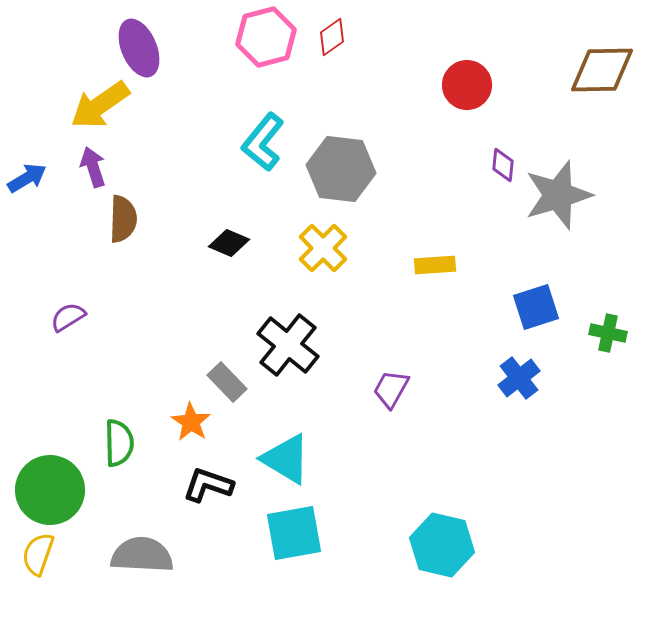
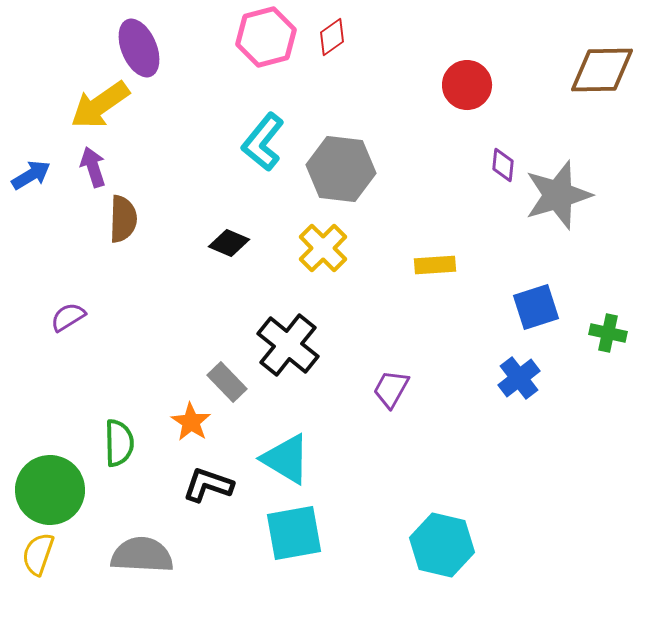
blue arrow: moved 4 px right, 3 px up
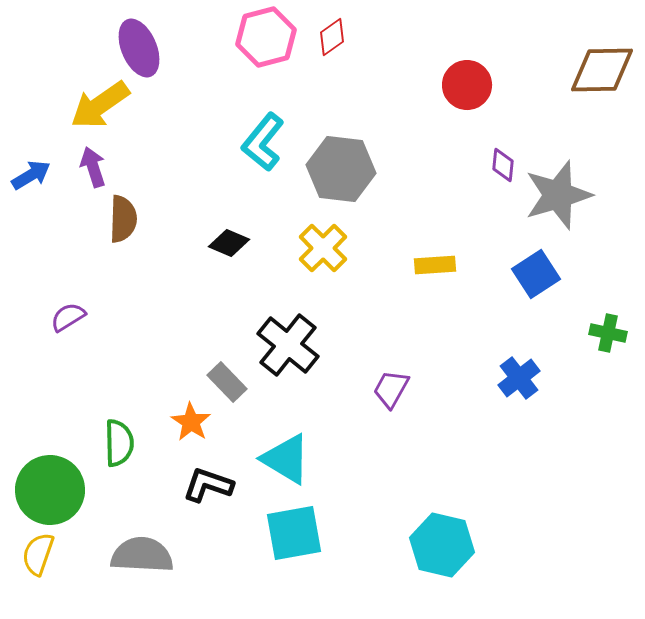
blue square: moved 33 px up; rotated 15 degrees counterclockwise
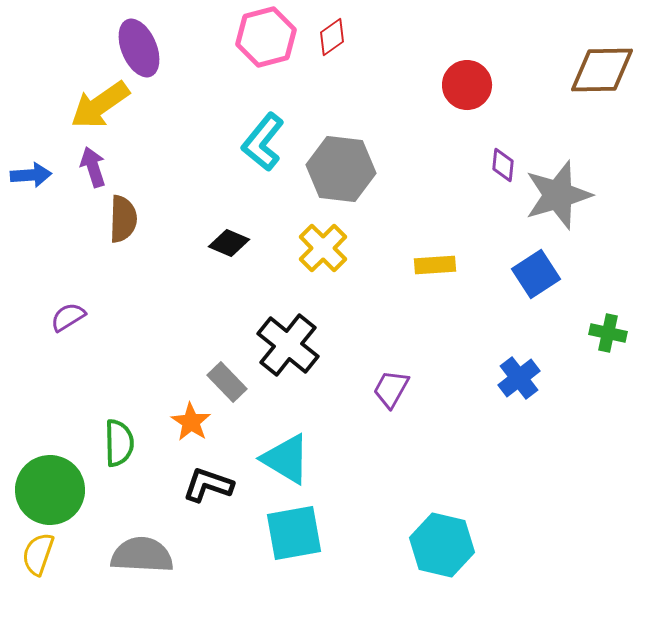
blue arrow: rotated 27 degrees clockwise
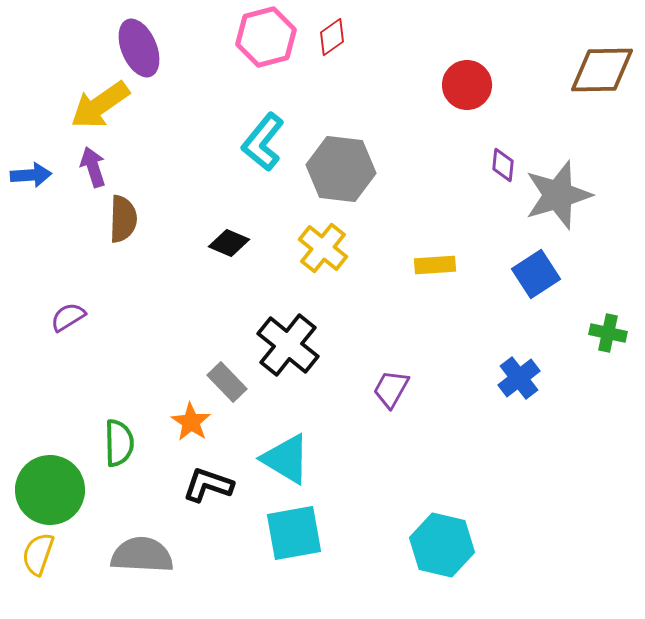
yellow cross: rotated 6 degrees counterclockwise
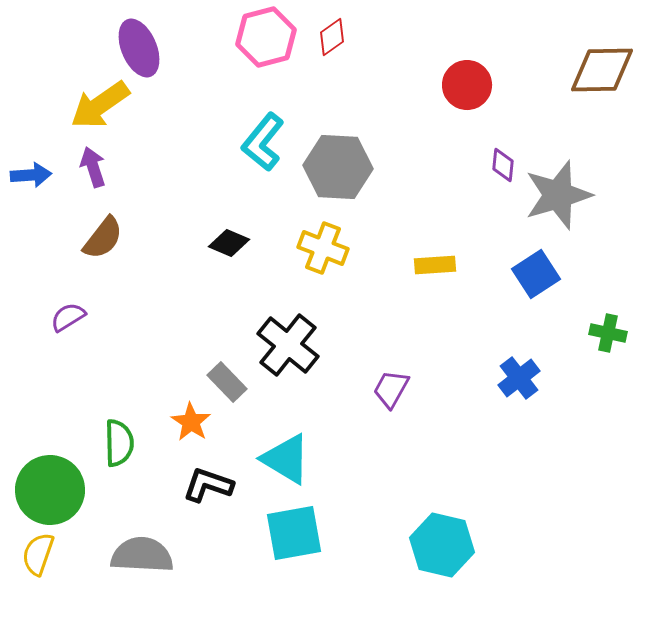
gray hexagon: moved 3 px left, 2 px up; rotated 4 degrees counterclockwise
brown semicircle: moved 20 px left, 19 px down; rotated 36 degrees clockwise
yellow cross: rotated 18 degrees counterclockwise
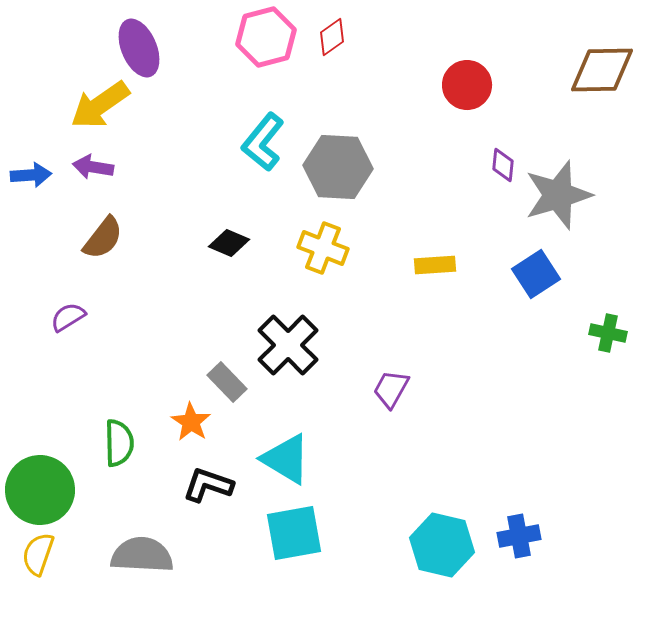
purple arrow: rotated 63 degrees counterclockwise
black cross: rotated 6 degrees clockwise
blue cross: moved 158 px down; rotated 27 degrees clockwise
green circle: moved 10 px left
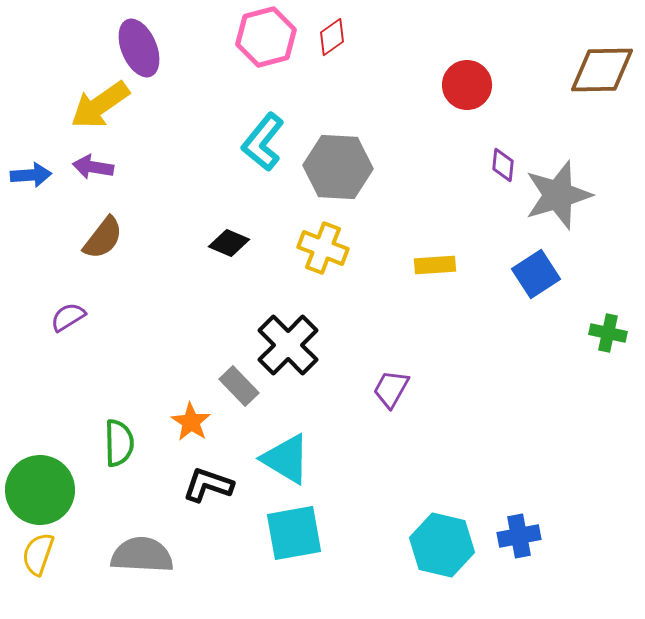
gray rectangle: moved 12 px right, 4 px down
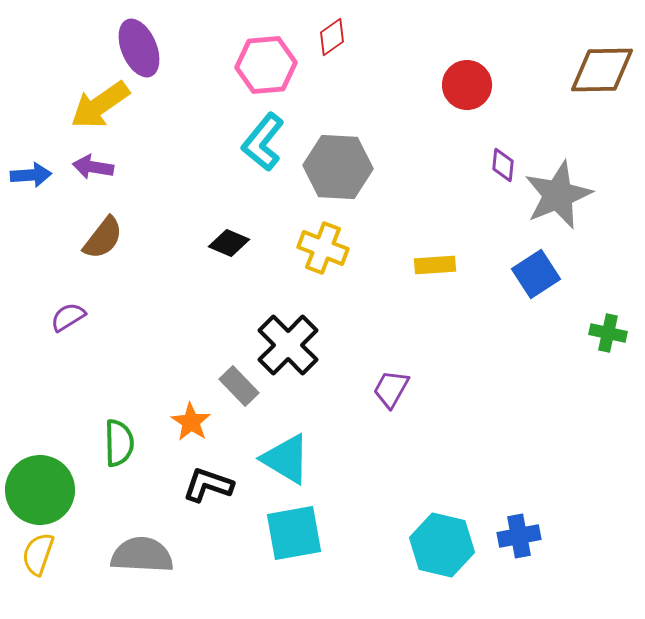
pink hexagon: moved 28 px down; rotated 10 degrees clockwise
gray star: rotated 6 degrees counterclockwise
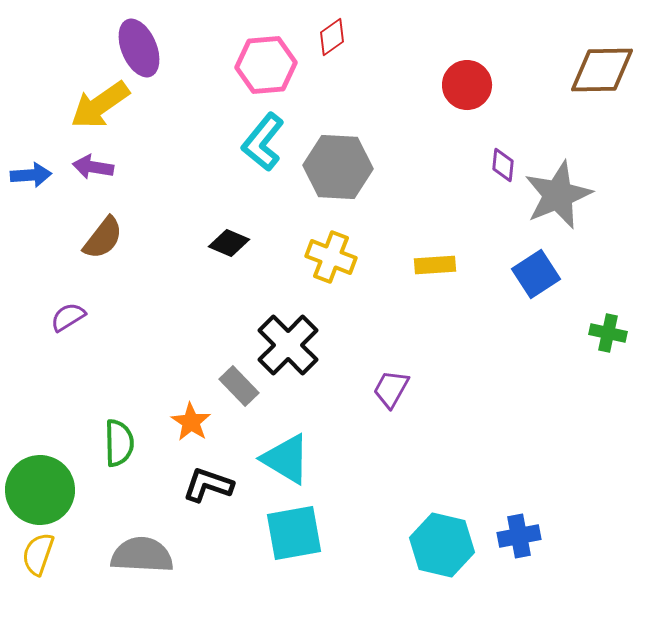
yellow cross: moved 8 px right, 9 px down
